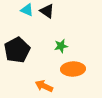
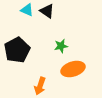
orange ellipse: rotated 15 degrees counterclockwise
orange arrow: moved 4 px left; rotated 96 degrees counterclockwise
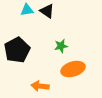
cyan triangle: rotated 32 degrees counterclockwise
orange arrow: rotated 78 degrees clockwise
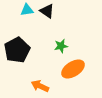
orange ellipse: rotated 15 degrees counterclockwise
orange arrow: rotated 18 degrees clockwise
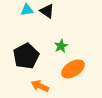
green star: rotated 16 degrees counterclockwise
black pentagon: moved 9 px right, 6 px down
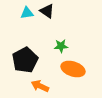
cyan triangle: moved 3 px down
green star: rotated 24 degrees clockwise
black pentagon: moved 1 px left, 4 px down
orange ellipse: rotated 50 degrees clockwise
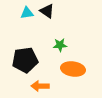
green star: moved 1 px left, 1 px up
black pentagon: rotated 20 degrees clockwise
orange ellipse: rotated 10 degrees counterclockwise
orange arrow: rotated 24 degrees counterclockwise
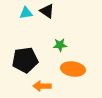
cyan triangle: moved 1 px left
orange arrow: moved 2 px right
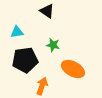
cyan triangle: moved 9 px left, 19 px down
green star: moved 7 px left; rotated 16 degrees clockwise
orange ellipse: rotated 20 degrees clockwise
orange arrow: rotated 108 degrees clockwise
